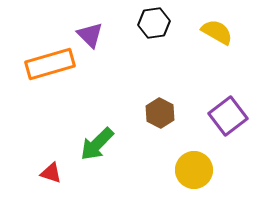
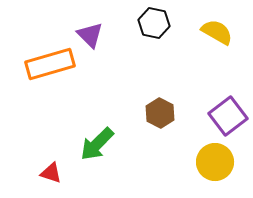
black hexagon: rotated 20 degrees clockwise
yellow circle: moved 21 px right, 8 px up
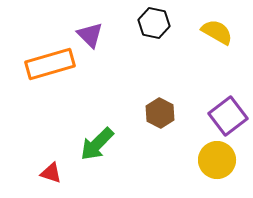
yellow circle: moved 2 px right, 2 px up
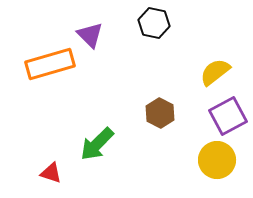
yellow semicircle: moved 2 px left, 40 px down; rotated 68 degrees counterclockwise
purple square: rotated 9 degrees clockwise
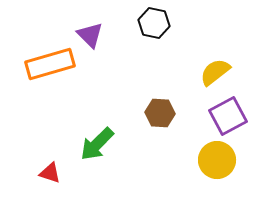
brown hexagon: rotated 24 degrees counterclockwise
red triangle: moved 1 px left
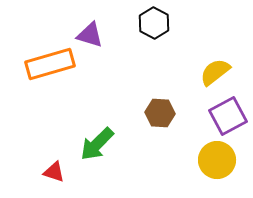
black hexagon: rotated 16 degrees clockwise
purple triangle: rotated 28 degrees counterclockwise
red triangle: moved 4 px right, 1 px up
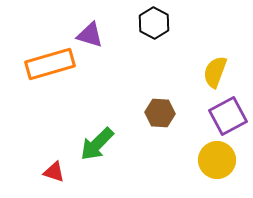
yellow semicircle: rotated 32 degrees counterclockwise
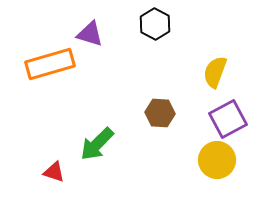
black hexagon: moved 1 px right, 1 px down
purple triangle: moved 1 px up
purple square: moved 3 px down
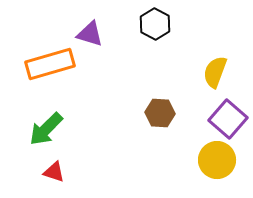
purple square: rotated 21 degrees counterclockwise
green arrow: moved 51 px left, 15 px up
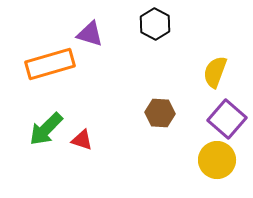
purple square: moved 1 px left
red triangle: moved 28 px right, 32 px up
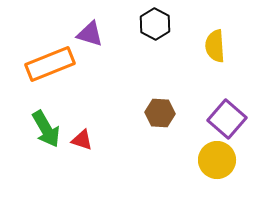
orange rectangle: rotated 6 degrees counterclockwise
yellow semicircle: moved 26 px up; rotated 24 degrees counterclockwise
green arrow: rotated 75 degrees counterclockwise
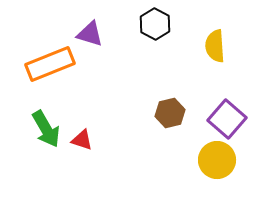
brown hexagon: moved 10 px right; rotated 16 degrees counterclockwise
